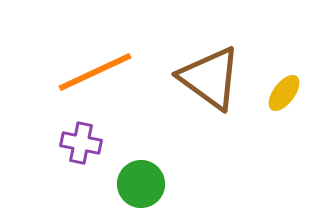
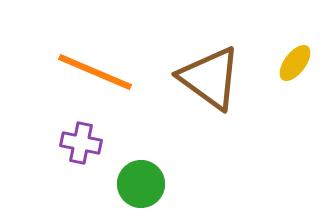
orange line: rotated 48 degrees clockwise
yellow ellipse: moved 11 px right, 30 px up
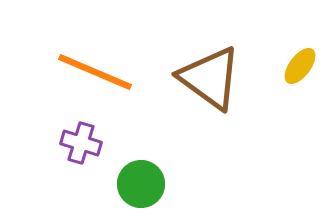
yellow ellipse: moved 5 px right, 3 px down
purple cross: rotated 6 degrees clockwise
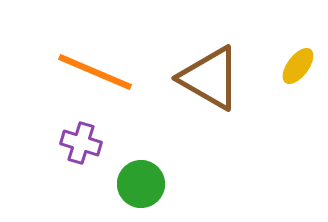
yellow ellipse: moved 2 px left
brown triangle: rotated 6 degrees counterclockwise
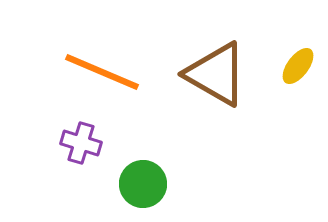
orange line: moved 7 px right
brown triangle: moved 6 px right, 4 px up
green circle: moved 2 px right
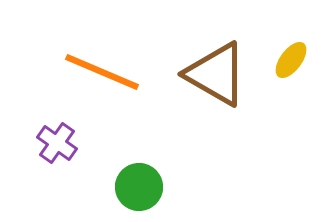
yellow ellipse: moved 7 px left, 6 px up
purple cross: moved 24 px left; rotated 18 degrees clockwise
green circle: moved 4 px left, 3 px down
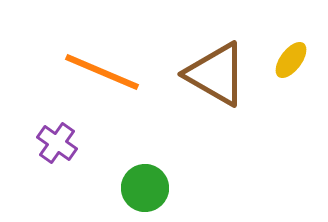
green circle: moved 6 px right, 1 px down
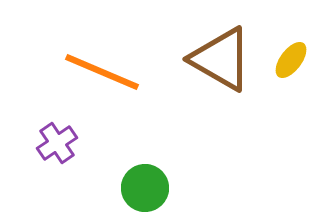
brown triangle: moved 5 px right, 15 px up
purple cross: rotated 21 degrees clockwise
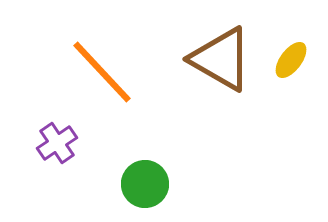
orange line: rotated 24 degrees clockwise
green circle: moved 4 px up
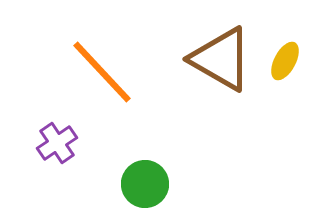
yellow ellipse: moved 6 px left, 1 px down; rotated 9 degrees counterclockwise
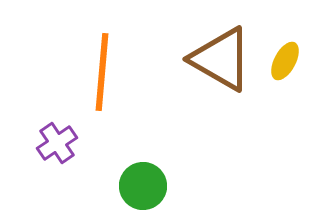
orange line: rotated 48 degrees clockwise
green circle: moved 2 px left, 2 px down
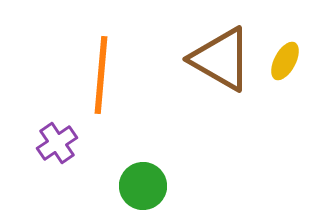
orange line: moved 1 px left, 3 px down
